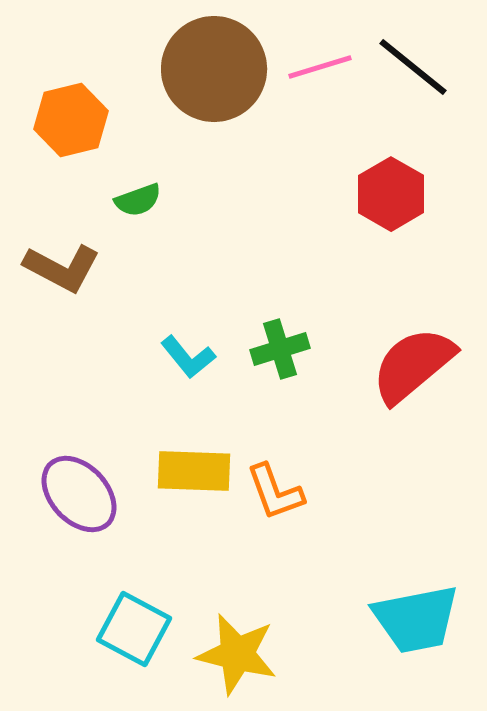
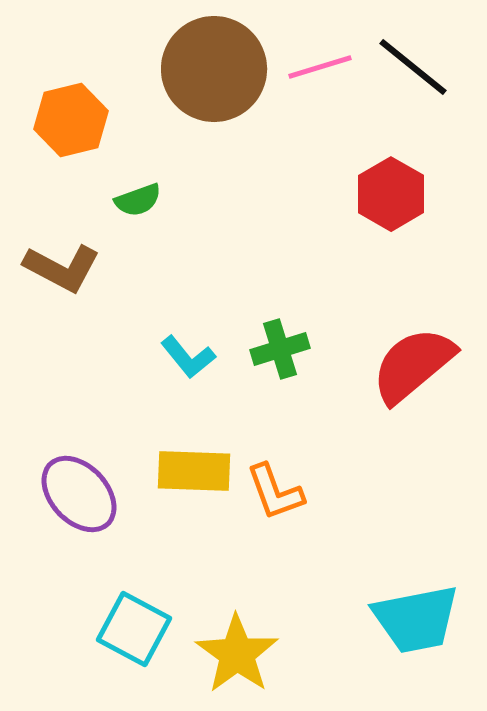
yellow star: rotated 22 degrees clockwise
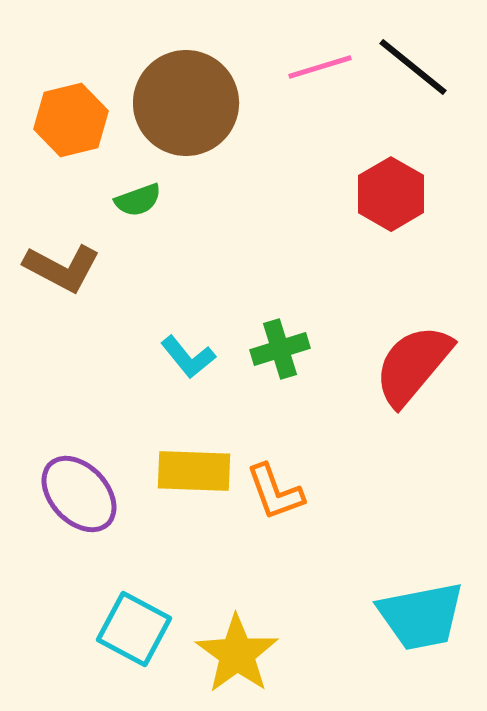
brown circle: moved 28 px left, 34 px down
red semicircle: rotated 10 degrees counterclockwise
cyan trapezoid: moved 5 px right, 3 px up
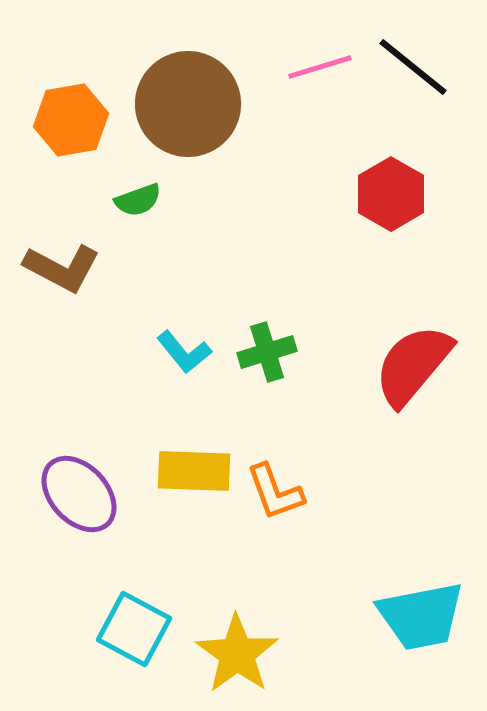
brown circle: moved 2 px right, 1 px down
orange hexagon: rotated 4 degrees clockwise
green cross: moved 13 px left, 3 px down
cyan L-shape: moved 4 px left, 5 px up
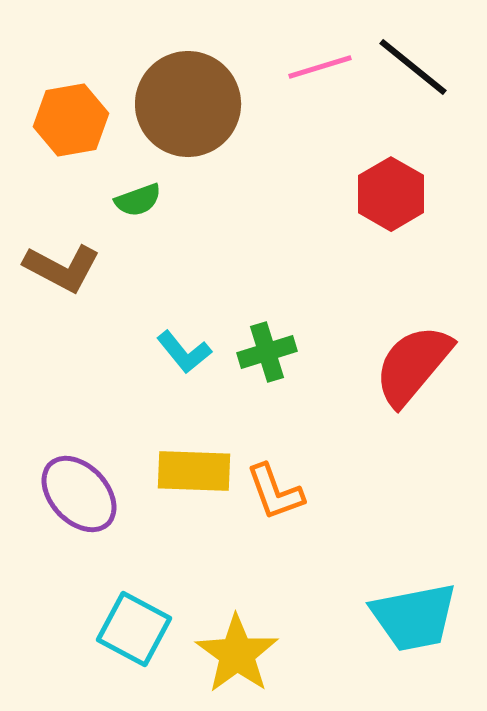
cyan trapezoid: moved 7 px left, 1 px down
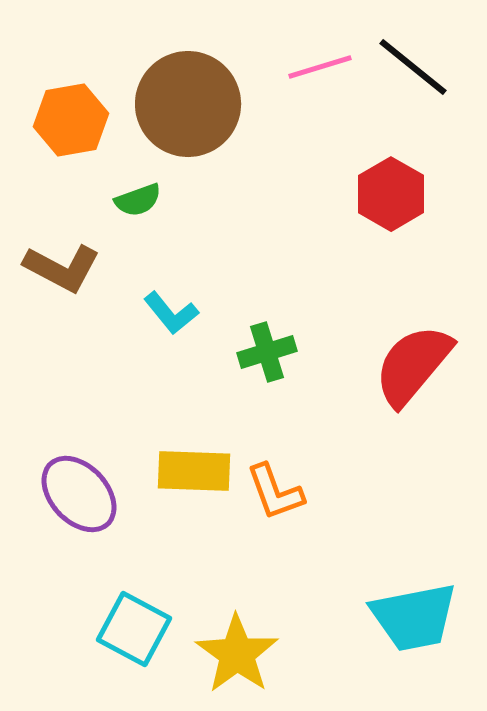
cyan L-shape: moved 13 px left, 39 px up
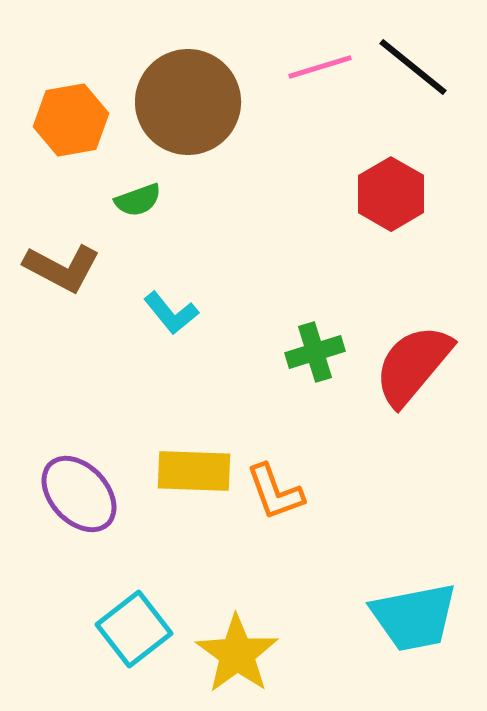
brown circle: moved 2 px up
green cross: moved 48 px right
cyan square: rotated 24 degrees clockwise
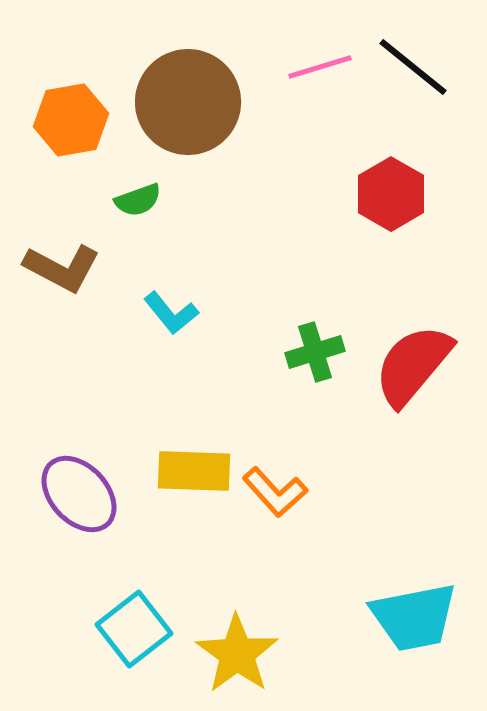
orange L-shape: rotated 22 degrees counterclockwise
